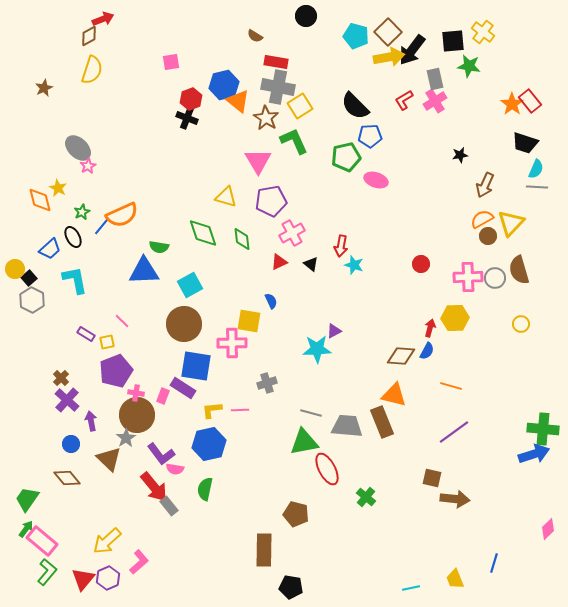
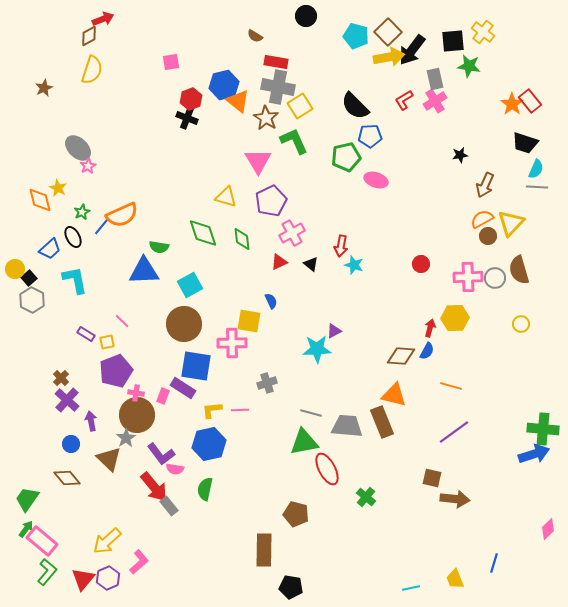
purple pentagon at (271, 201): rotated 16 degrees counterclockwise
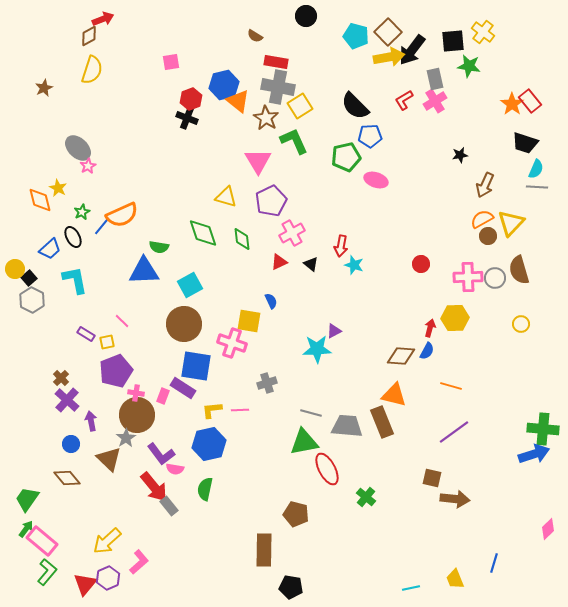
pink cross at (232, 343): rotated 20 degrees clockwise
red triangle at (83, 579): moved 2 px right, 5 px down
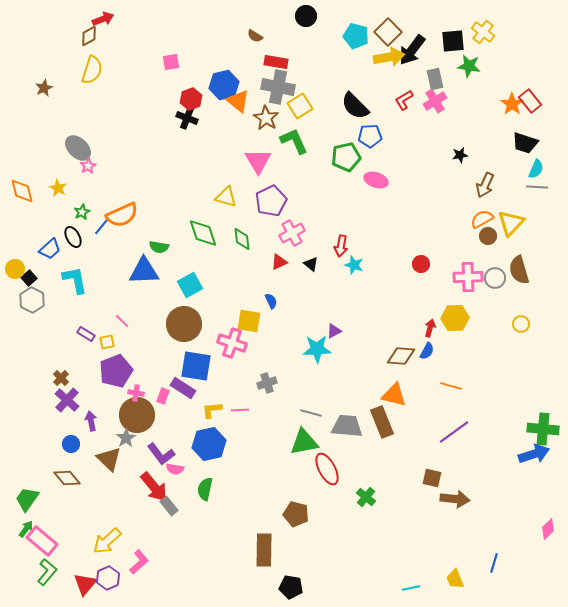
orange diamond at (40, 200): moved 18 px left, 9 px up
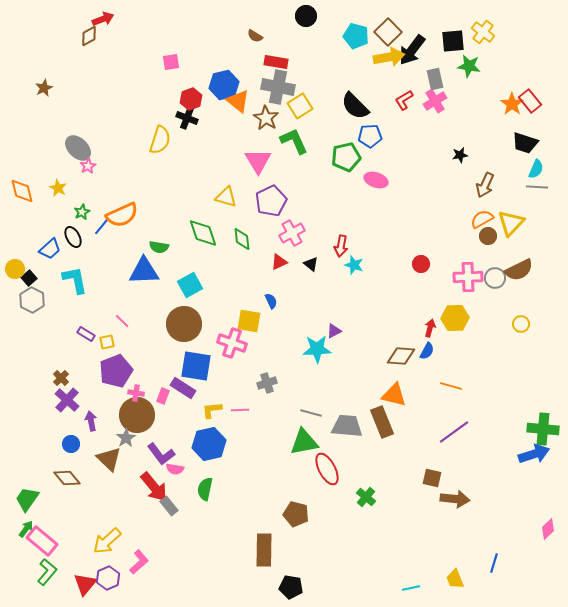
yellow semicircle at (92, 70): moved 68 px right, 70 px down
brown semicircle at (519, 270): rotated 100 degrees counterclockwise
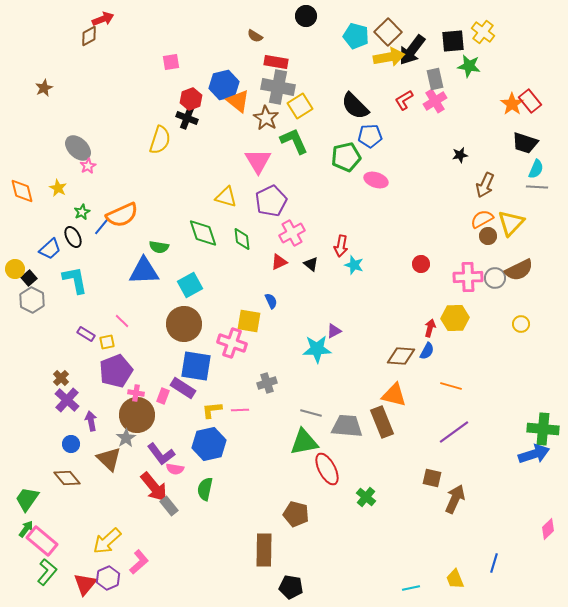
brown arrow at (455, 499): rotated 72 degrees counterclockwise
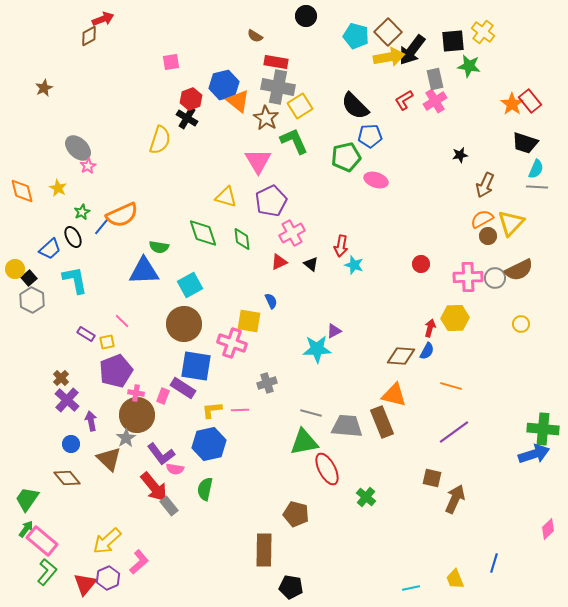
black cross at (187, 118): rotated 10 degrees clockwise
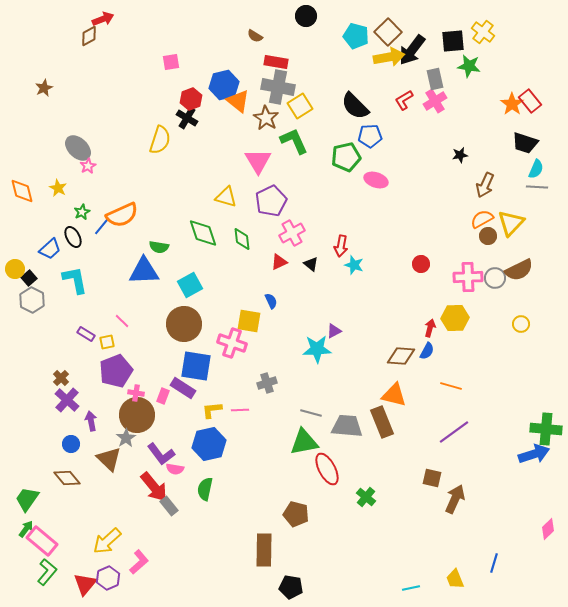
green cross at (543, 429): moved 3 px right
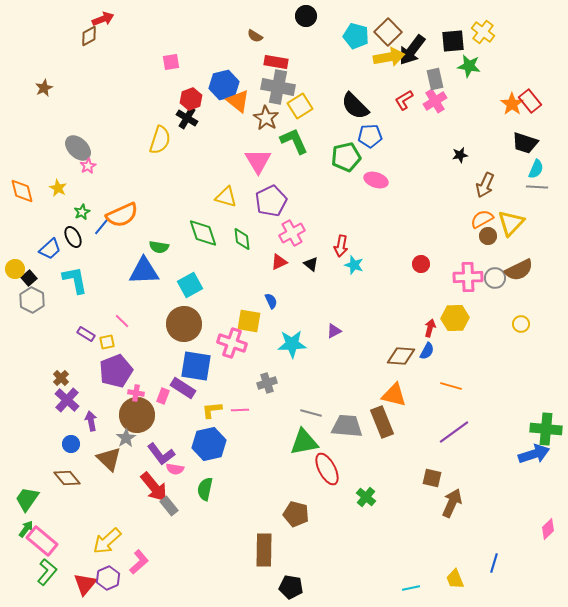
cyan star at (317, 349): moved 25 px left, 5 px up
brown arrow at (455, 499): moved 3 px left, 4 px down
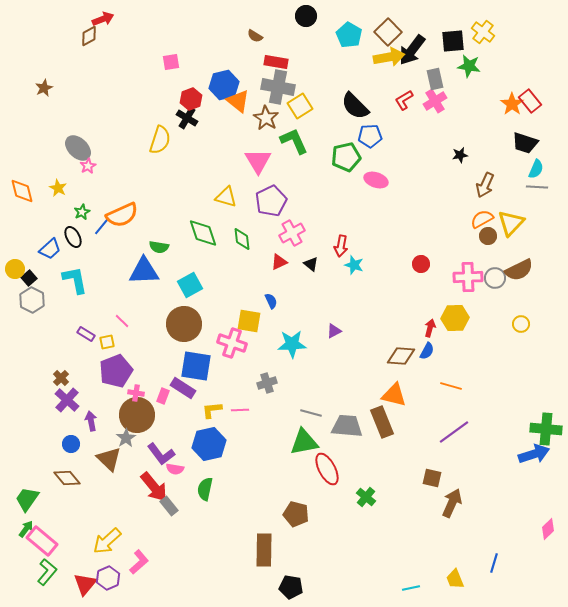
cyan pentagon at (356, 36): moved 7 px left, 1 px up; rotated 15 degrees clockwise
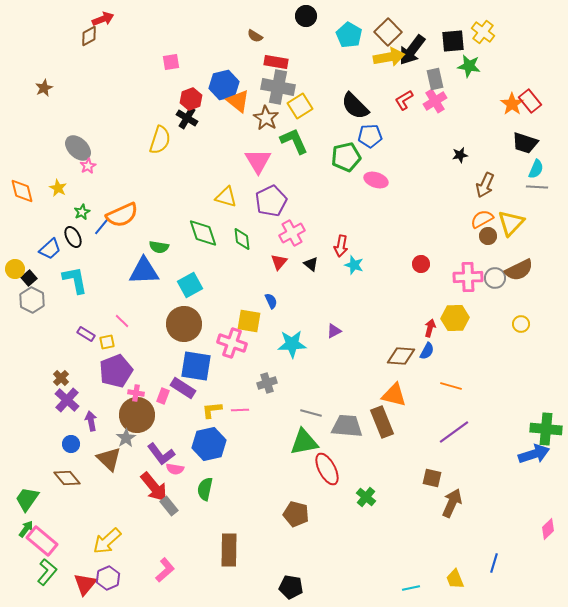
red triangle at (279, 262): rotated 24 degrees counterclockwise
brown rectangle at (264, 550): moved 35 px left
pink L-shape at (139, 562): moved 26 px right, 8 px down
